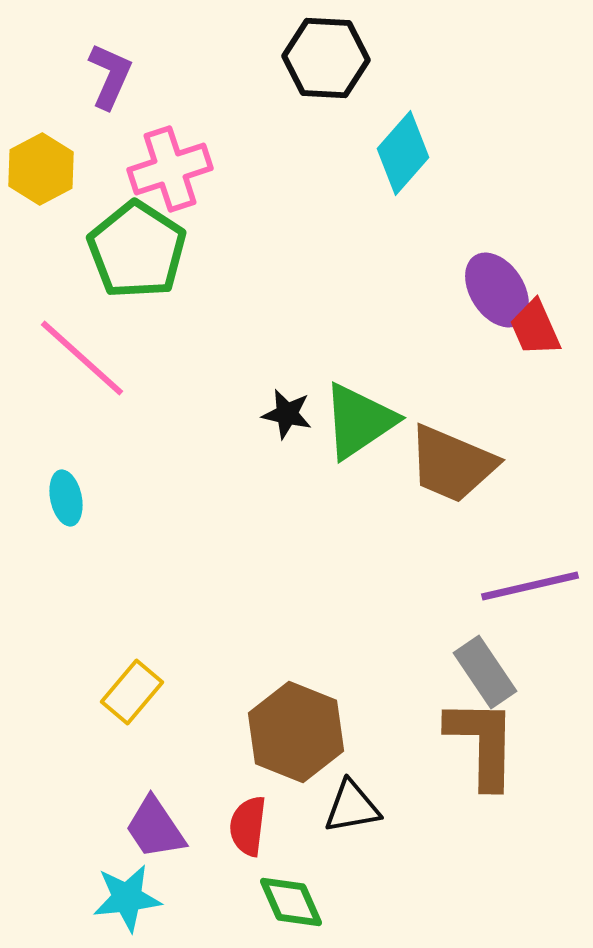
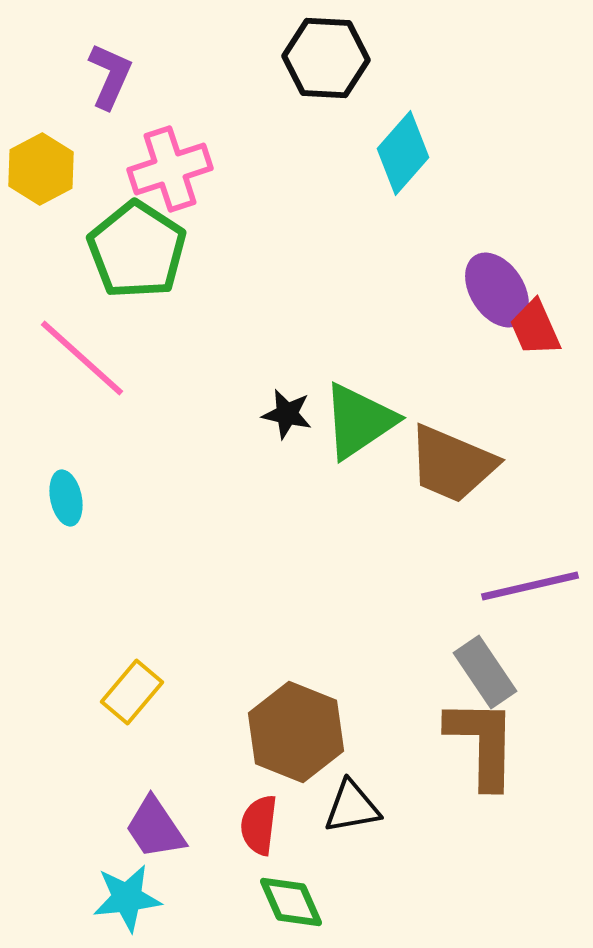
red semicircle: moved 11 px right, 1 px up
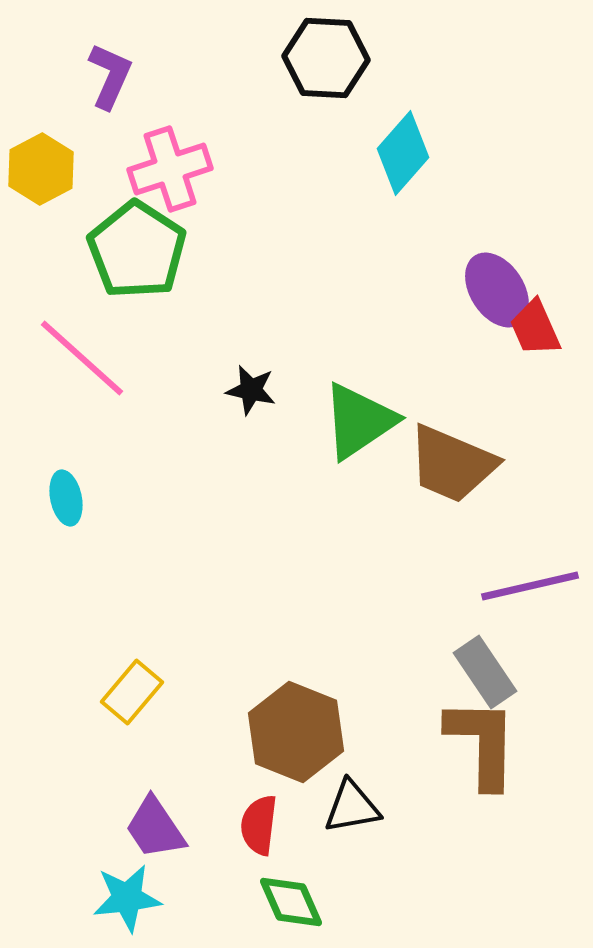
black star: moved 36 px left, 24 px up
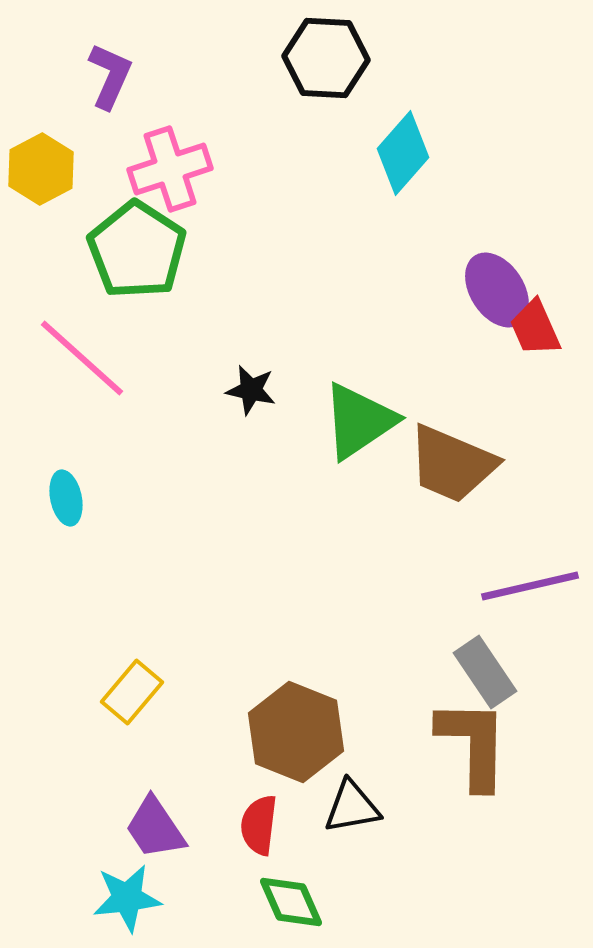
brown L-shape: moved 9 px left, 1 px down
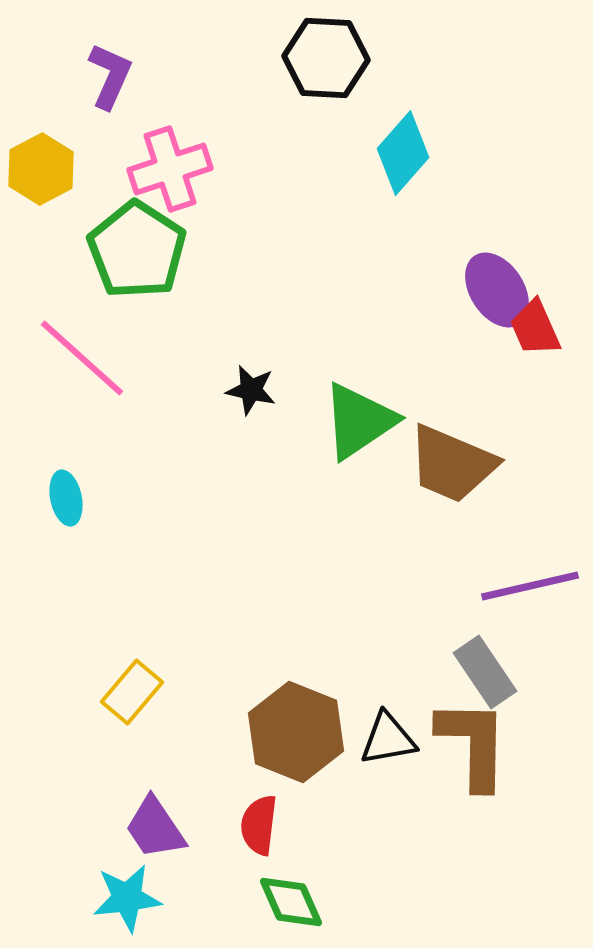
black triangle: moved 36 px right, 68 px up
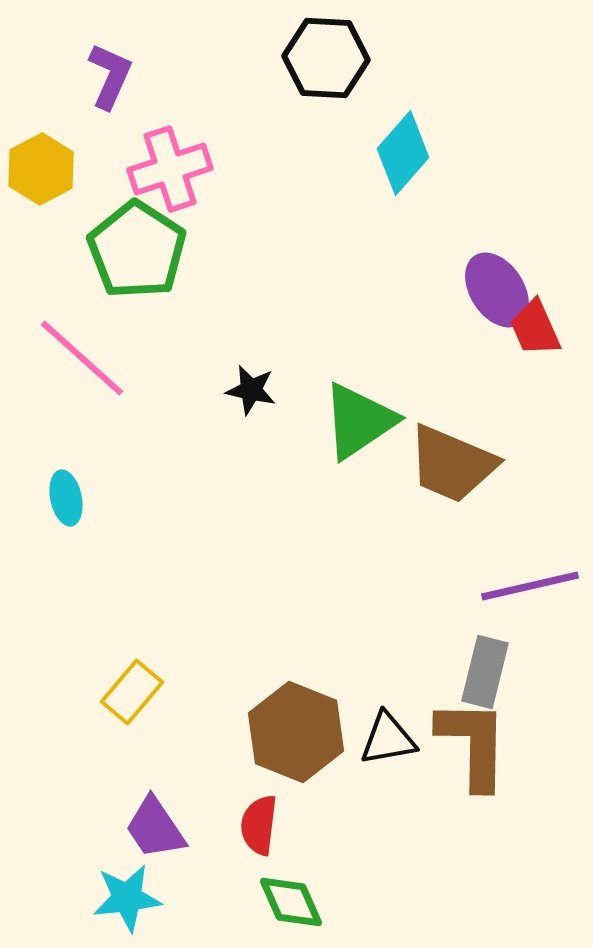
gray rectangle: rotated 48 degrees clockwise
